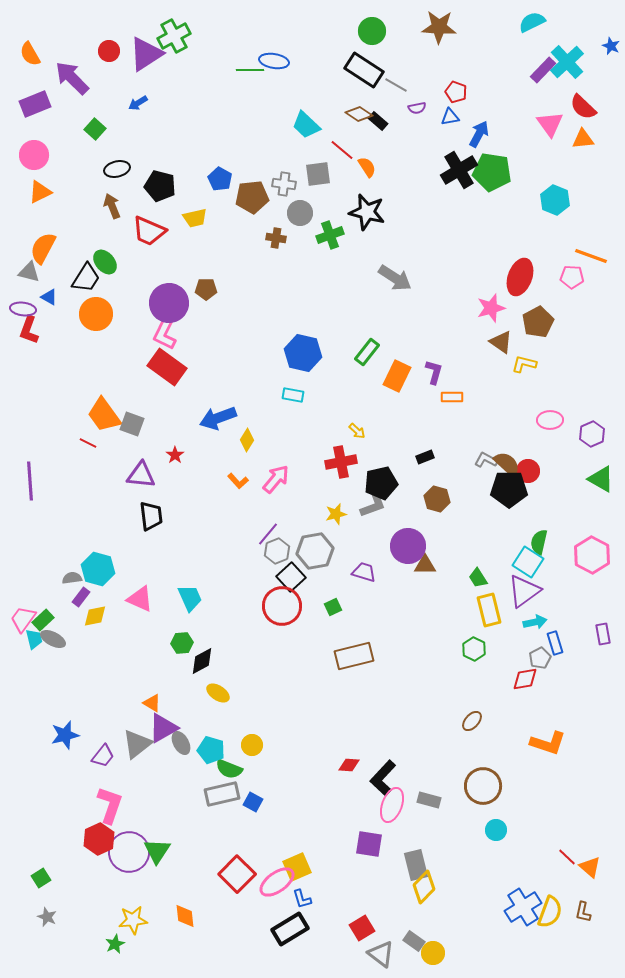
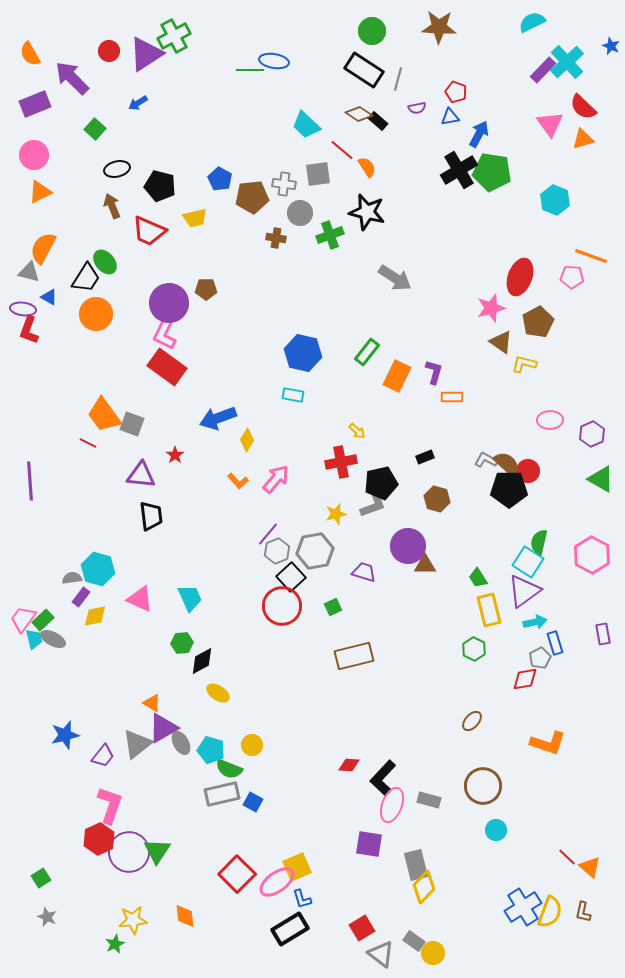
gray line at (396, 85): moved 2 px right, 6 px up; rotated 75 degrees clockwise
orange triangle at (583, 139): rotated 10 degrees counterclockwise
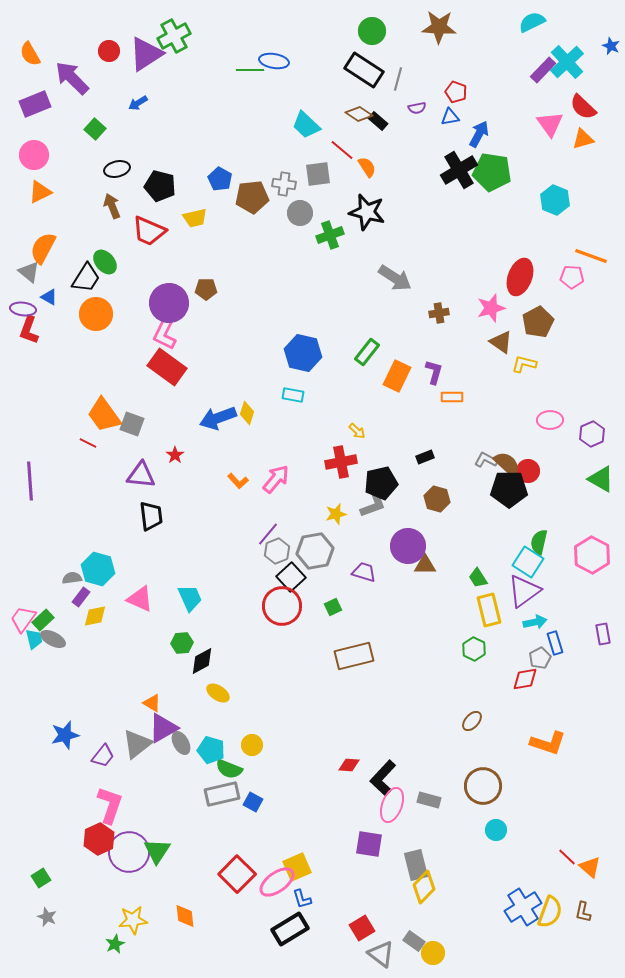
brown cross at (276, 238): moved 163 px right, 75 px down; rotated 18 degrees counterclockwise
gray triangle at (29, 272): rotated 25 degrees clockwise
yellow diamond at (247, 440): moved 27 px up; rotated 15 degrees counterclockwise
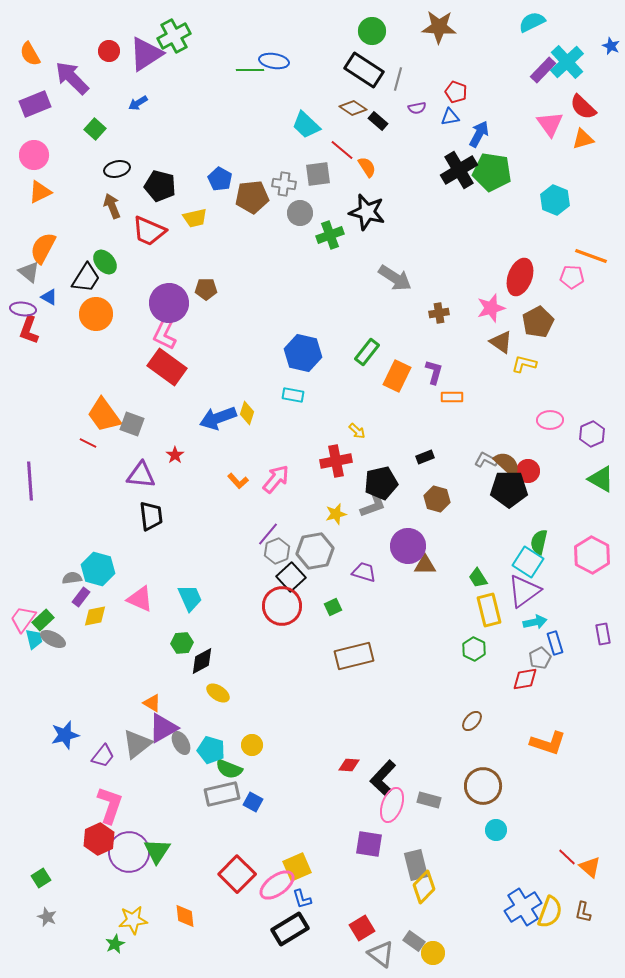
brown diamond at (359, 114): moved 6 px left, 6 px up
red cross at (341, 462): moved 5 px left, 1 px up
pink ellipse at (277, 882): moved 3 px down
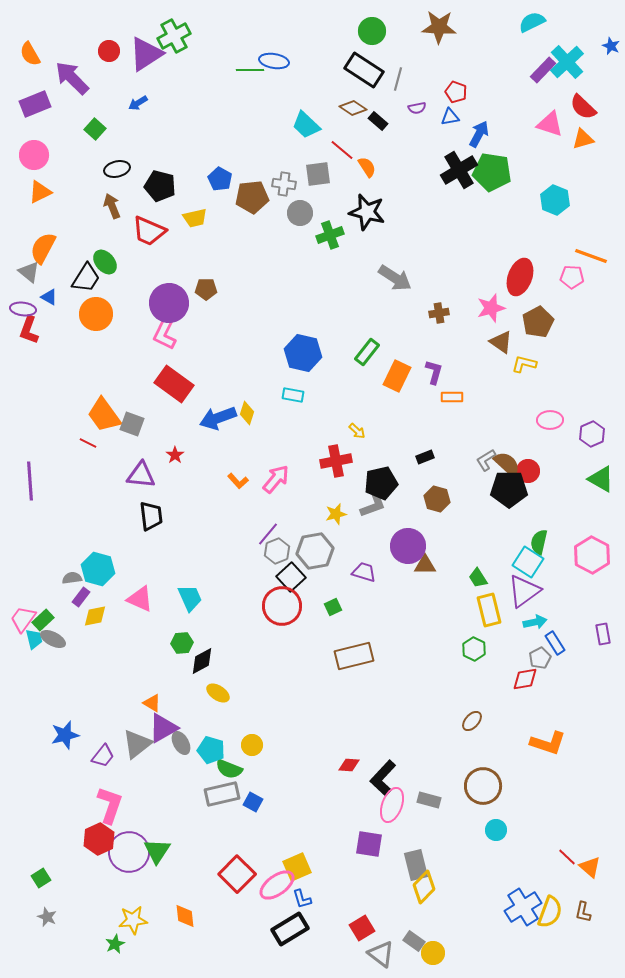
pink triangle at (550, 124): rotated 36 degrees counterclockwise
red rectangle at (167, 367): moved 7 px right, 17 px down
gray L-shape at (486, 460): rotated 60 degrees counterclockwise
blue rectangle at (555, 643): rotated 15 degrees counterclockwise
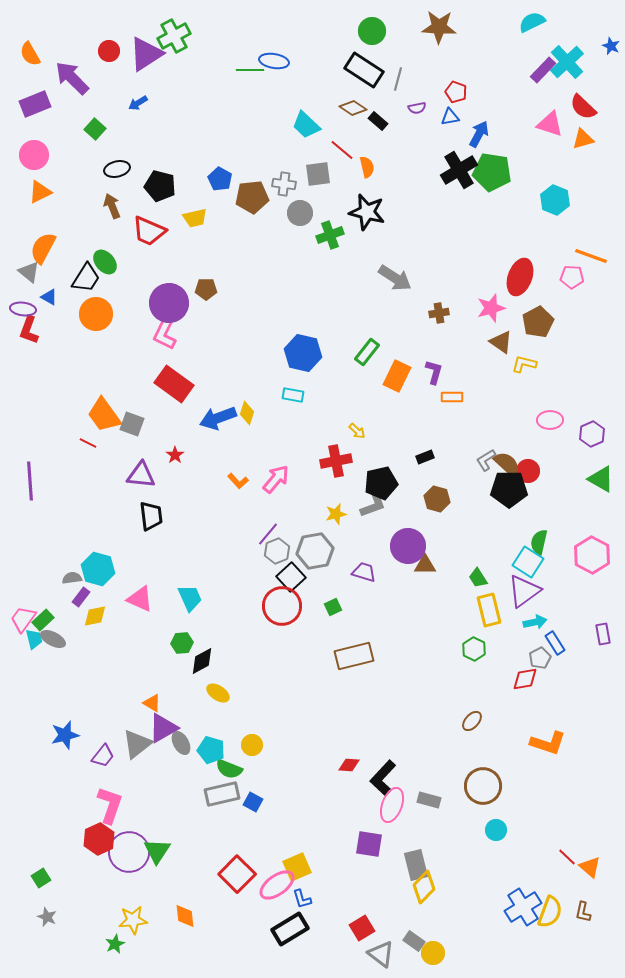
orange semicircle at (367, 167): rotated 20 degrees clockwise
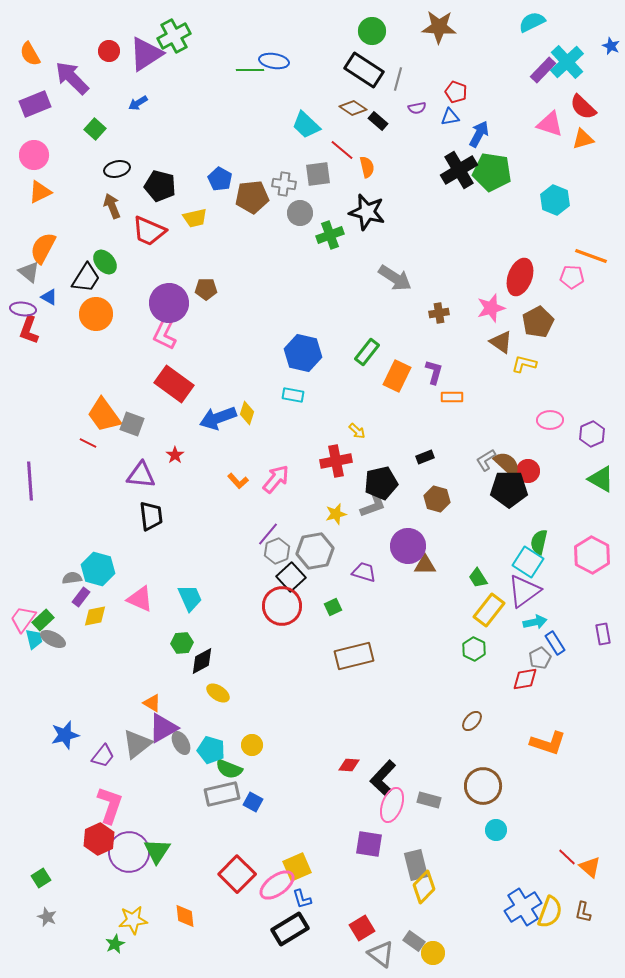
yellow rectangle at (489, 610): rotated 52 degrees clockwise
